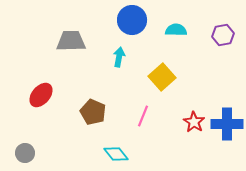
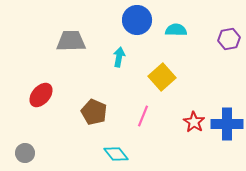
blue circle: moved 5 px right
purple hexagon: moved 6 px right, 4 px down
brown pentagon: moved 1 px right
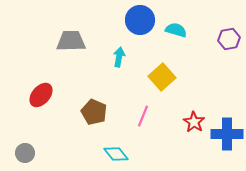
blue circle: moved 3 px right
cyan semicircle: rotated 15 degrees clockwise
blue cross: moved 10 px down
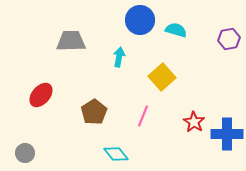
brown pentagon: rotated 15 degrees clockwise
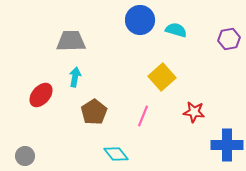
cyan arrow: moved 44 px left, 20 px down
red star: moved 10 px up; rotated 25 degrees counterclockwise
blue cross: moved 11 px down
gray circle: moved 3 px down
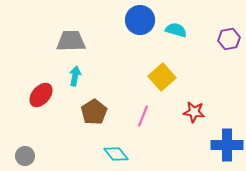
cyan arrow: moved 1 px up
